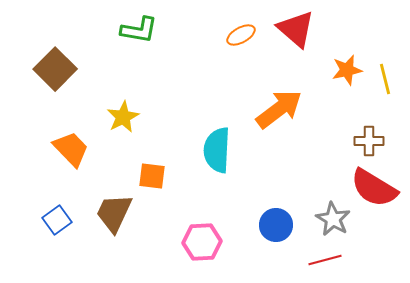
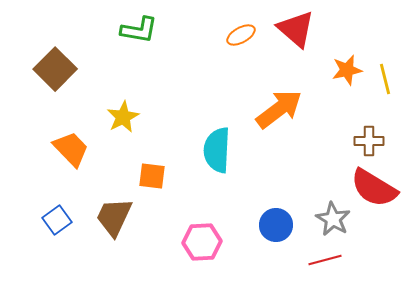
brown trapezoid: moved 4 px down
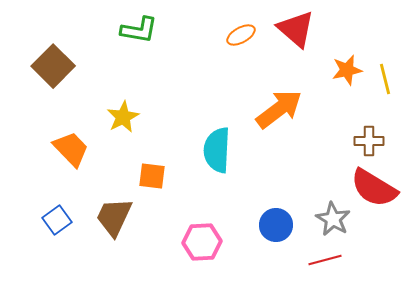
brown square: moved 2 px left, 3 px up
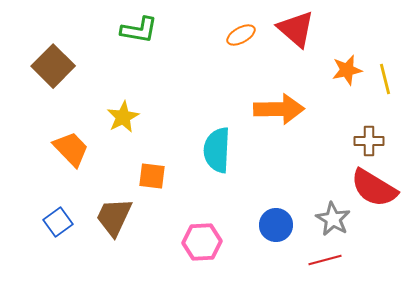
orange arrow: rotated 36 degrees clockwise
blue square: moved 1 px right, 2 px down
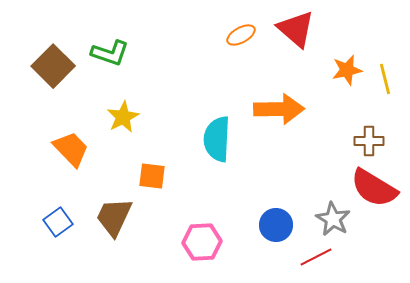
green L-shape: moved 29 px left, 23 px down; rotated 9 degrees clockwise
cyan semicircle: moved 11 px up
red line: moved 9 px left, 3 px up; rotated 12 degrees counterclockwise
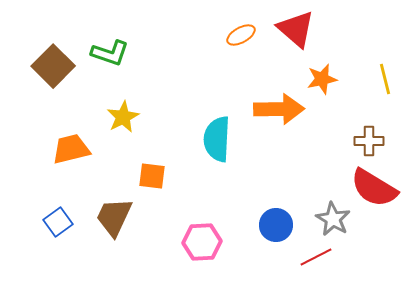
orange star: moved 25 px left, 9 px down
orange trapezoid: rotated 60 degrees counterclockwise
